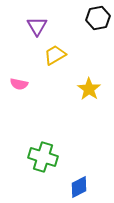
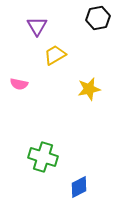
yellow star: rotated 25 degrees clockwise
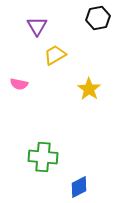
yellow star: rotated 25 degrees counterclockwise
green cross: rotated 12 degrees counterclockwise
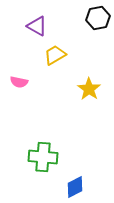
purple triangle: rotated 30 degrees counterclockwise
pink semicircle: moved 2 px up
blue diamond: moved 4 px left
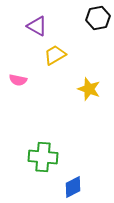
pink semicircle: moved 1 px left, 2 px up
yellow star: rotated 15 degrees counterclockwise
blue diamond: moved 2 px left
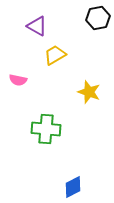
yellow star: moved 3 px down
green cross: moved 3 px right, 28 px up
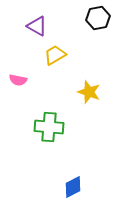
green cross: moved 3 px right, 2 px up
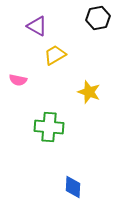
blue diamond: rotated 60 degrees counterclockwise
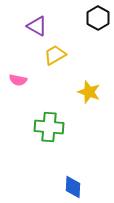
black hexagon: rotated 20 degrees counterclockwise
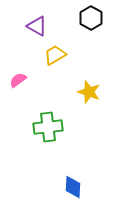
black hexagon: moved 7 px left
pink semicircle: rotated 132 degrees clockwise
green cross: moved 1 px left; rotated 12 degrees counterclockwise
